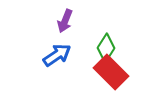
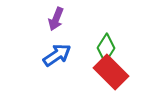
purple arrow: moved 9 px left, 2 px up
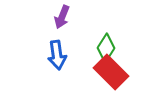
purple arrow: moved 6 px right, 2 px up
blue arrow: rotated 116 degrees clockwise
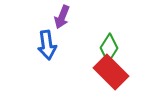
green diamond: moved 3 px right
blue arrow: moved 10 px left, 10 px up
